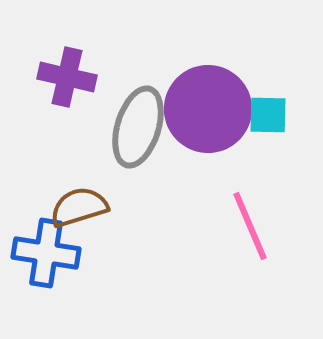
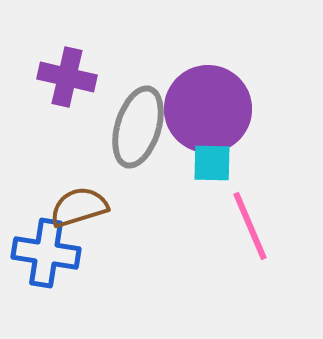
cyan square: moved 56 px left, 48 px down
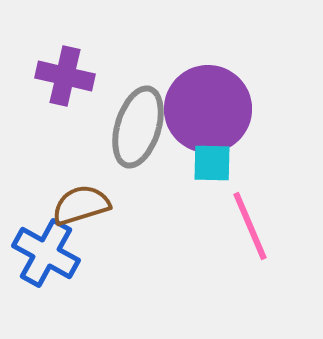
purple cross: moved 2 px left, 1 px up
brown semicircle: moved 2 px right, 2 px up
blue cross: rotated 20 degrees clockwise
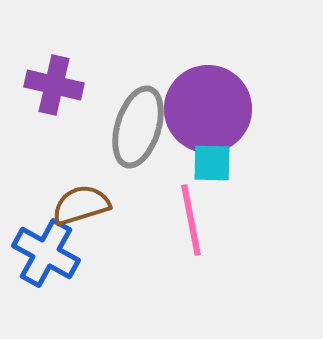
purple cross: moved 11 px left, 9 px down
pink line: moved 59 px left, 6 px up; rotated 12 degrees clockwise
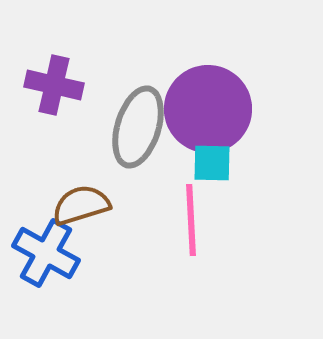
pink line: rotated 8 degrees clockwise
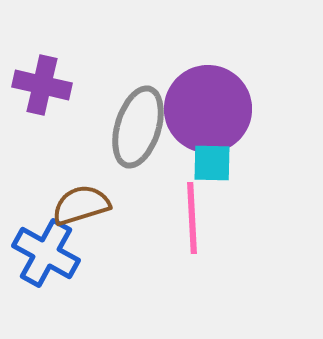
purple cross: moved 12 px left
pink line: moved 1 px right, 2 px up
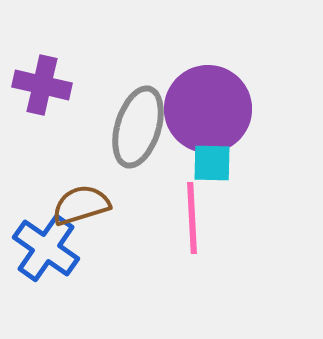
blue cross: moved 5 px up; rotated 6 degrees clockwise
